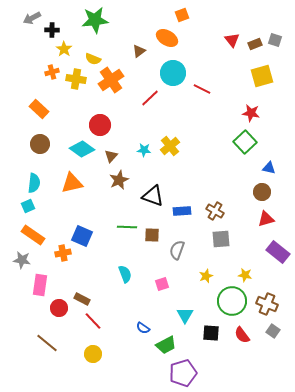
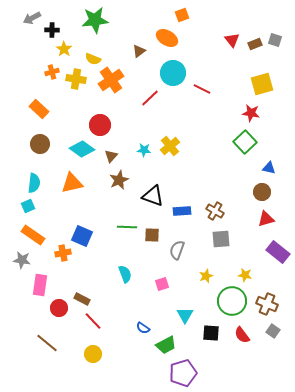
yellow square at (262, 76): moved 8 px down
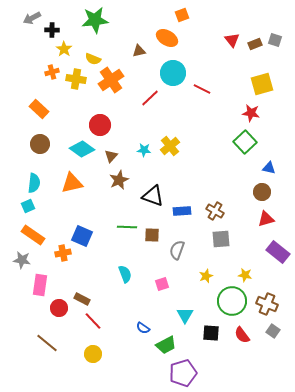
brown triangle at (139, 51): rotated 24 degrees clockwise
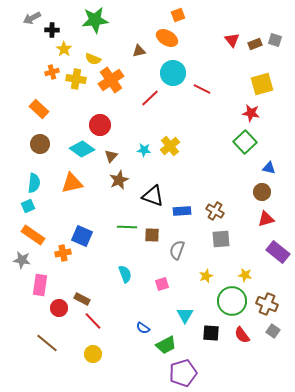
orange square at (182, 15): moved 4 px left
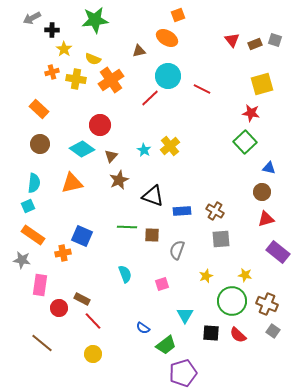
cyan circle at (173, 73): moved 5 px left, 3 px down
cyan star at (144, 150): rotated 24 degrees clockwise
red semicircle at (242, 335): moved 4 px left; rotated 12 degrees counterclockwise
brown line at (47, 343): moved 5 px left
green trapezoid at (166, 345): rotated 10 degrees counterclockwise
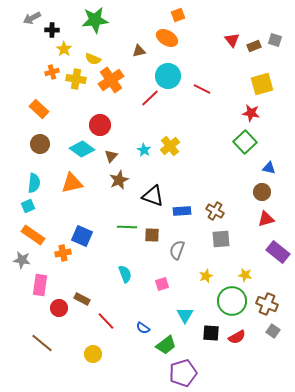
brown rectangle at (255, 44): moved 1 px left, 2 px down
red line at (93, 321): moved 13 px right
red semicircle at (238, 335): moved 1 px left, 2 px down; rotated 72 degrees counterclockwise
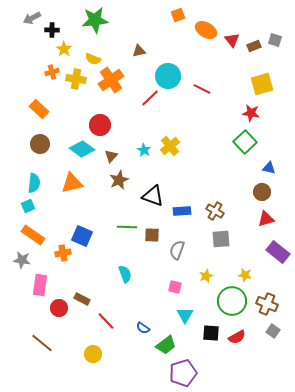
orange ellipse at (167, 38): moved 39 px right, 8 px up
pink square at (162, 284): moved 13 px right, 3 px down; rotated 32 degrees clockwise
